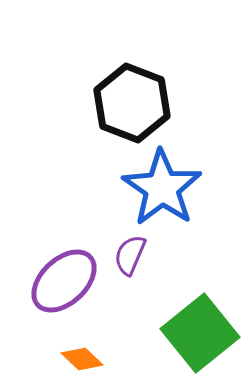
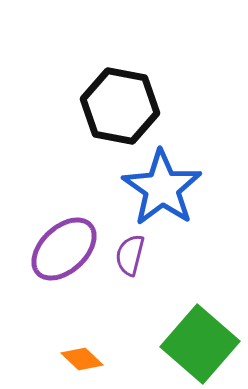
black hexagon: moved 12 px left, 3 px down; rotated 10 degrees counterclockwise
purple semicircle: rotated 9 degrees counterclockwise
purple ellipse: moved 32 px up
green square: moved 11 px down; rotated 10 degrees counterclockwise
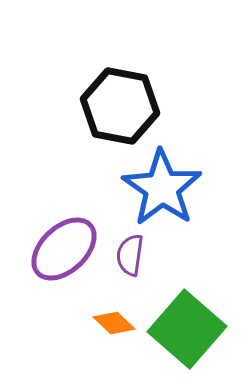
purple semicircle: rotated 6 degrees counterclockwise
green square: moved 13 px left, 15 px up
orange diamond: moved 32 px right, 36 px up
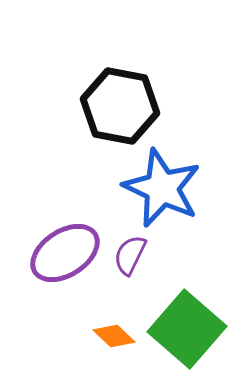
blue star: rotated 10 degrees counterclockwise
purple ellipse: moved 1 px right, 4 px down; rotated 10 degrees clockwise
purple semicircle: rotated 18 degrees clockwise
orange diamond: moved 13 px down
